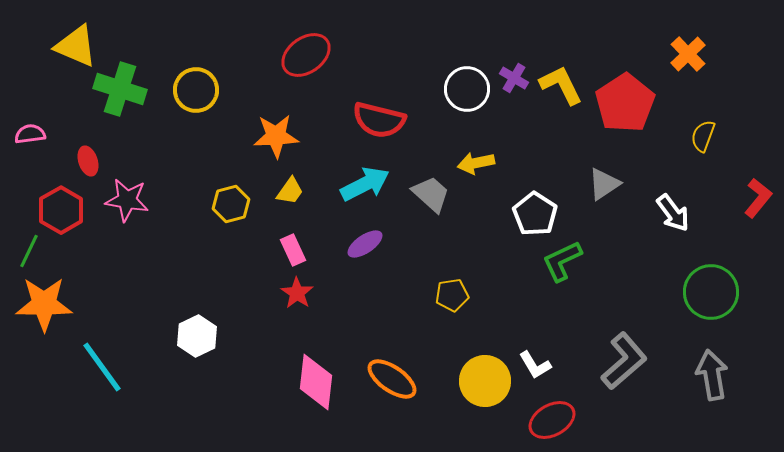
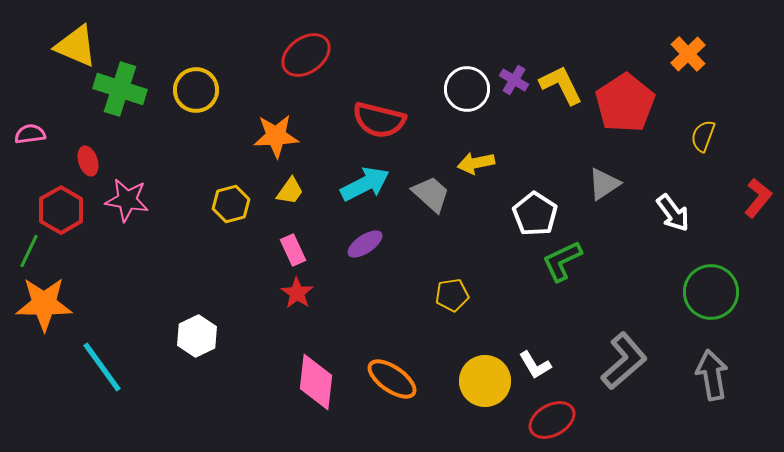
purple cross at (514, 78): moved 2 px down
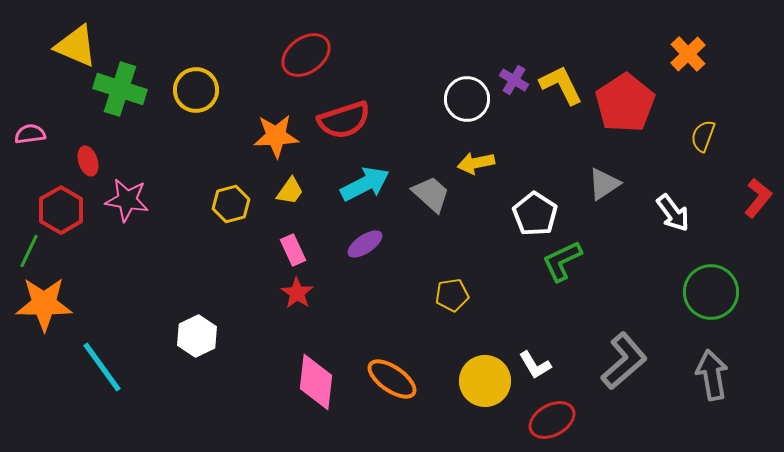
white circle at (467, 89): moved 10 px down
red semicircle at (379, 120): moved 35 px left; rotated 32 degrees counterclockwise
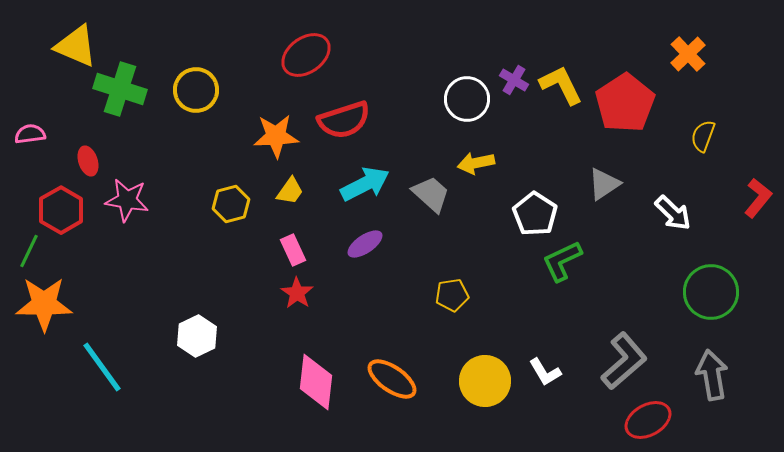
white arrow at (673, 213): rotated 9 degrees counterclockwise
white L-shape at (535, 365): moved 10 px right, 7 px down
red ellipse at (552, 420): moved 96 px right
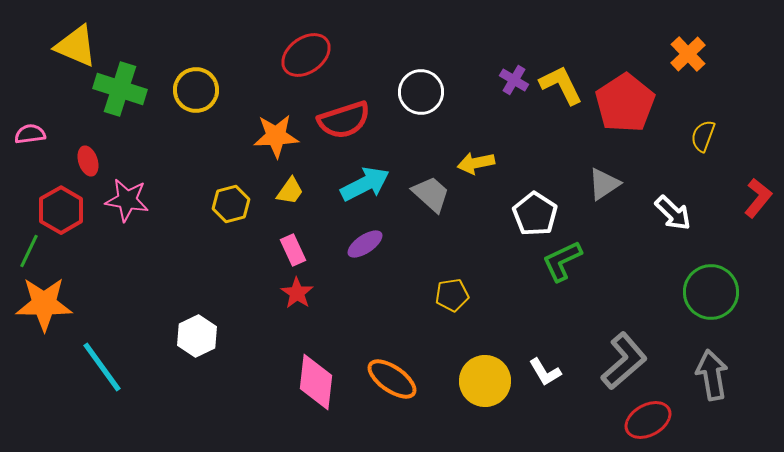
white circle at (467, 99): moved 46 px left, 7 px up
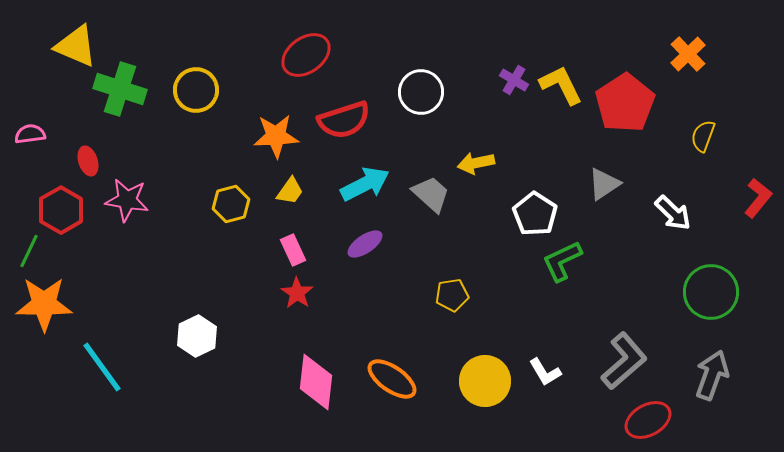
gray arrow at (712, 375): rotated 30 degrees clockwise
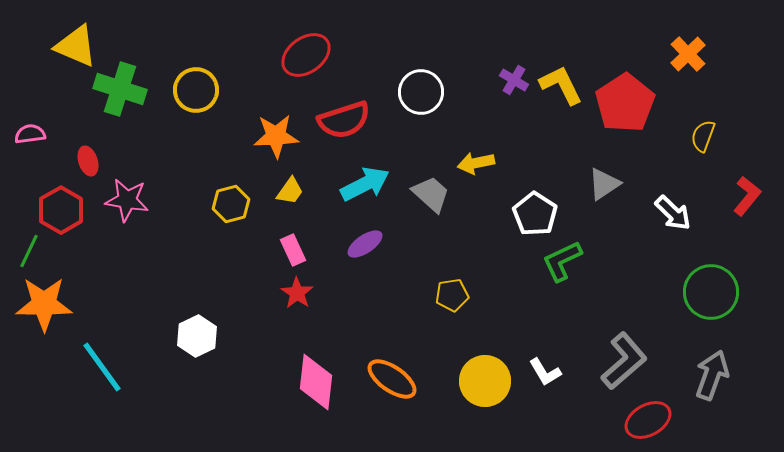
red L-shape at (758, 198): moved 11 px left, 2 px up
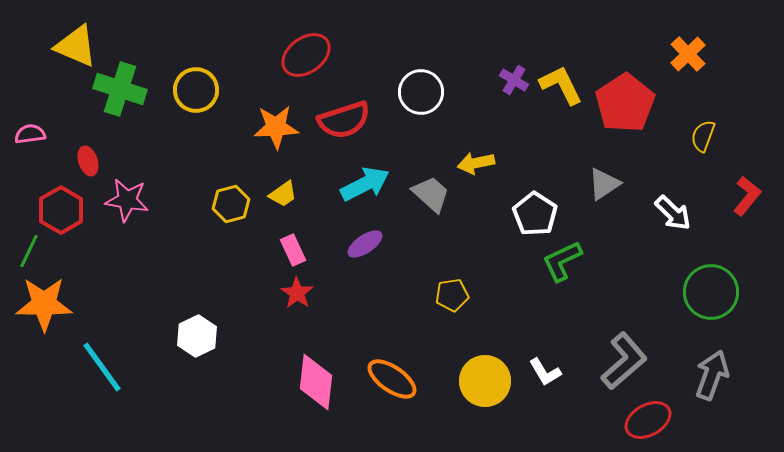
orange star at (276, 136): moved 9 px up
yellow trapezoid at (290, 191): moved 7 px left, 3 px down; rotated 20 degrees clockwise
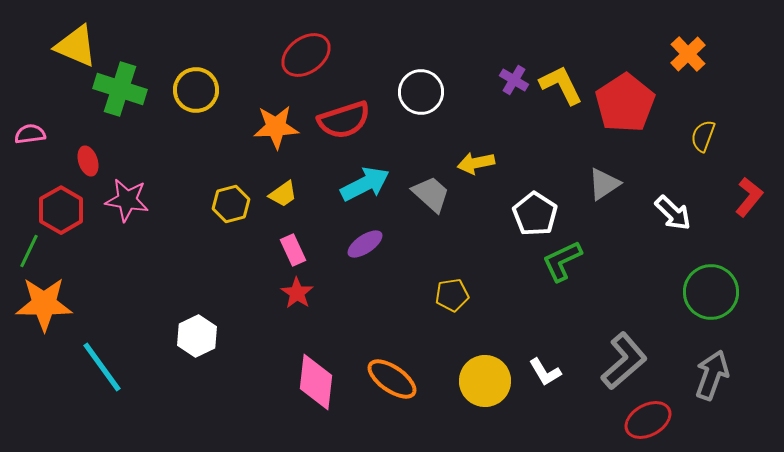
red L-shape at (747, 196): moved 2 px right, 1 px down
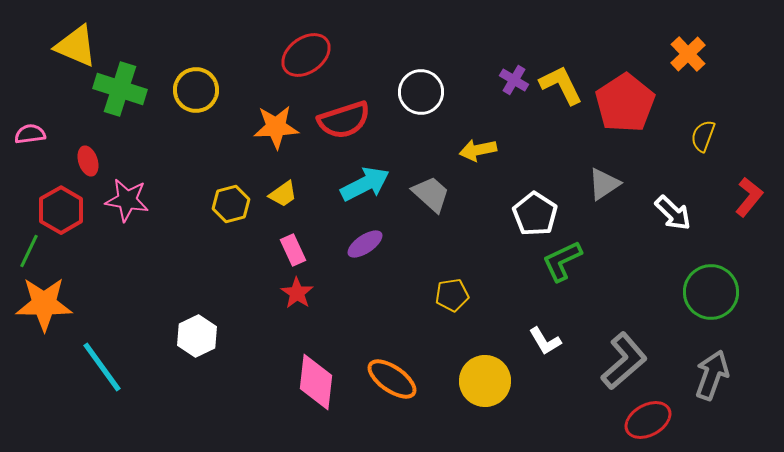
yellow arrow at (476, 163): moved 2 px right, 13 px up
white L-shape at (545, 372): moved 31 px up
